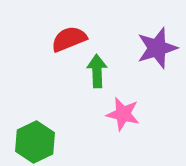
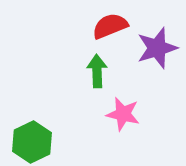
red semicircle: moved 41 px right, 13 px up
green hexagon: moved 3 px left
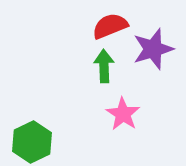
purple star: moved 4 px left, 1 px down
green arrow: moved 7 px right, 5 px up
pink star: rotated 20 degrees clockwise
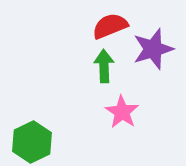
pink star: moved 1 px left, 2 px up
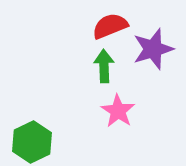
pink star: moved 4 px left, 1 px up
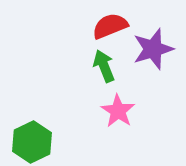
green arrow: rotated 20 degrees counterclockwise
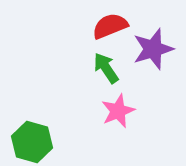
green arrow: moved 2 px right, 2 px down; rotated 12 degrees counterclockwise
pink star: rotated 16 degrees clockwise
green hexagon: rotated 18 degrees counterclockwise
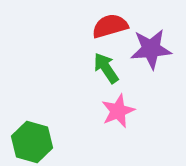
red semicircle: rotated 6 degrees clockwise
purple star: moved 2 px left; rotated 12 degrees clockwise
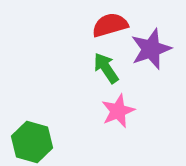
red semicircle: moved 1 px up
purple star: rotated 15 degrees counterclockwise
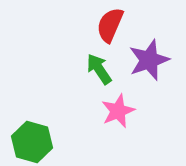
red semicircle: rotated 51 degrees counterclockwise
purple star: moved 2 px left, 11 px down
green arrow: moved 7 px left, 1 px down
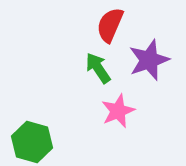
green arrow: moved 1 px left, 1 px up
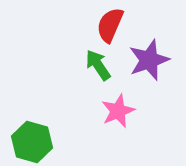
green arrow: moved 3 px up
